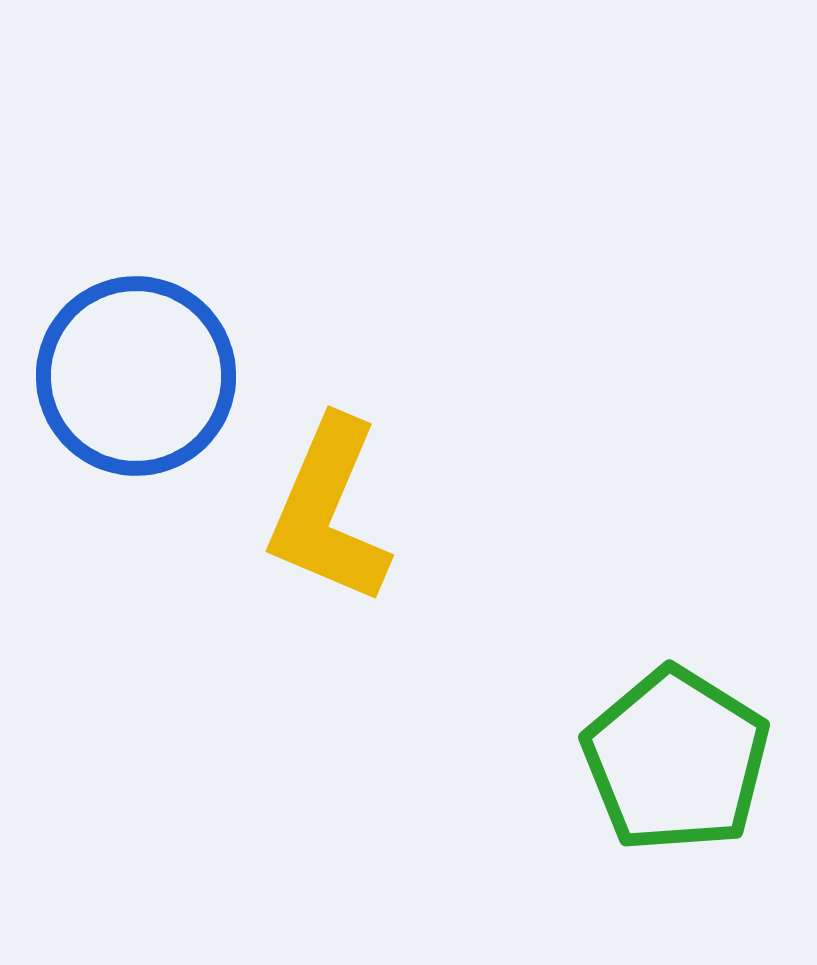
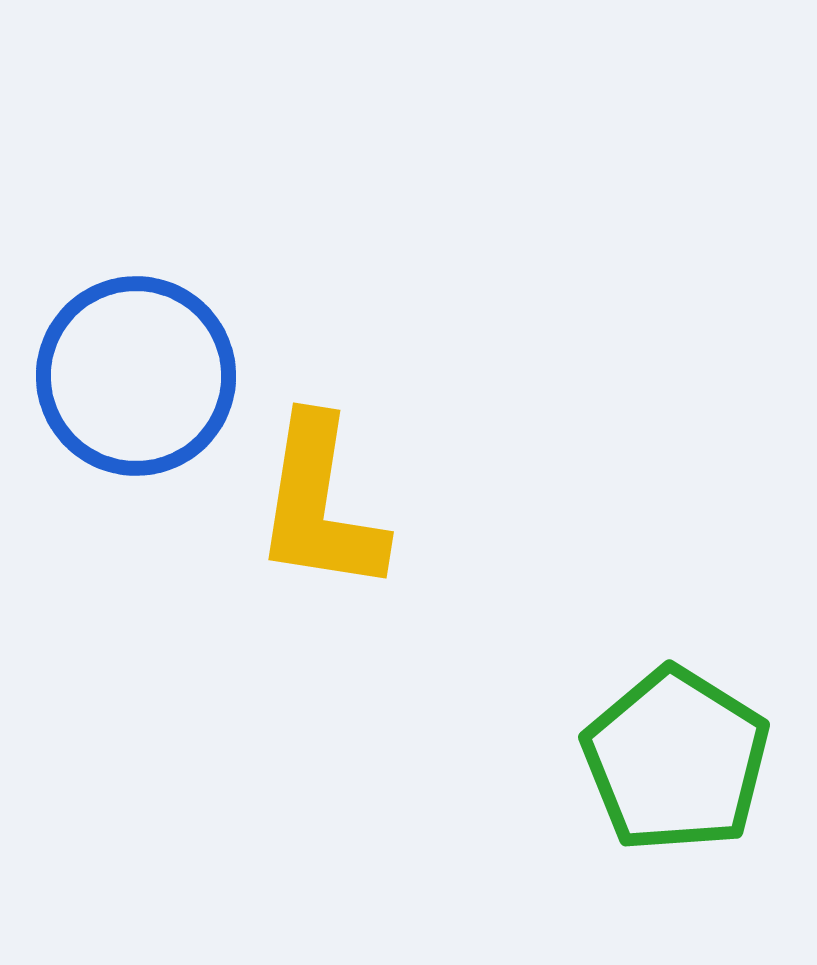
yellow L-shape: moved 9 px left, 6 px up; rotated 14 degrees counterclockwise
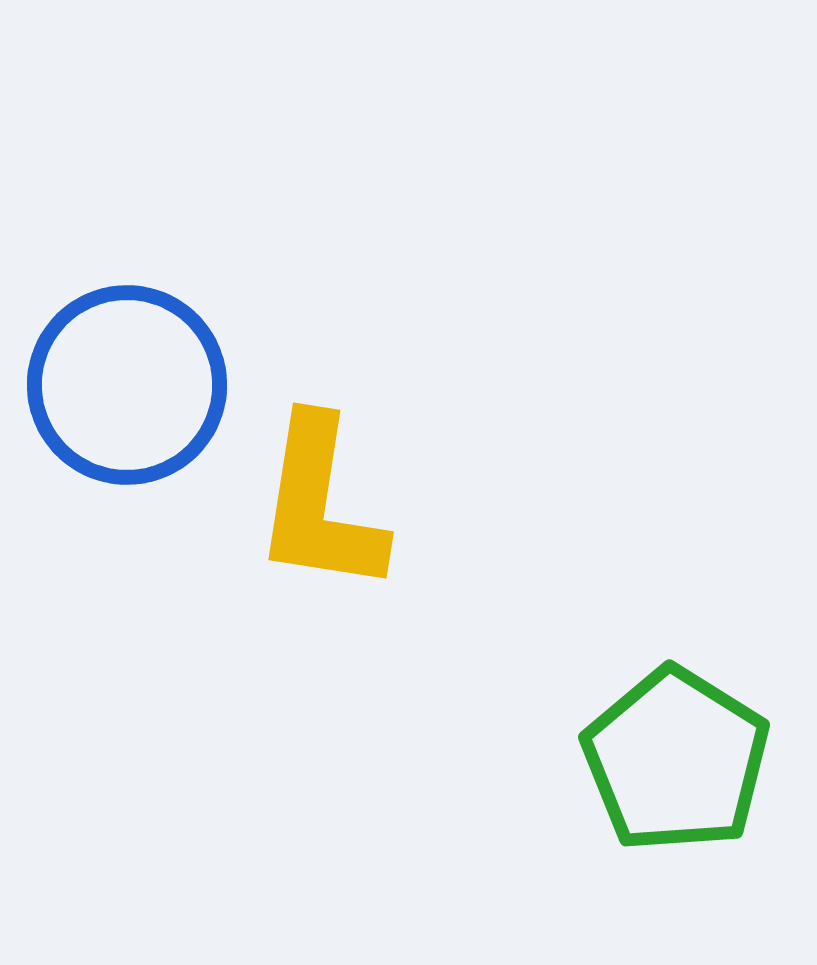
blue circle: moved 9 px left, 9 px down
